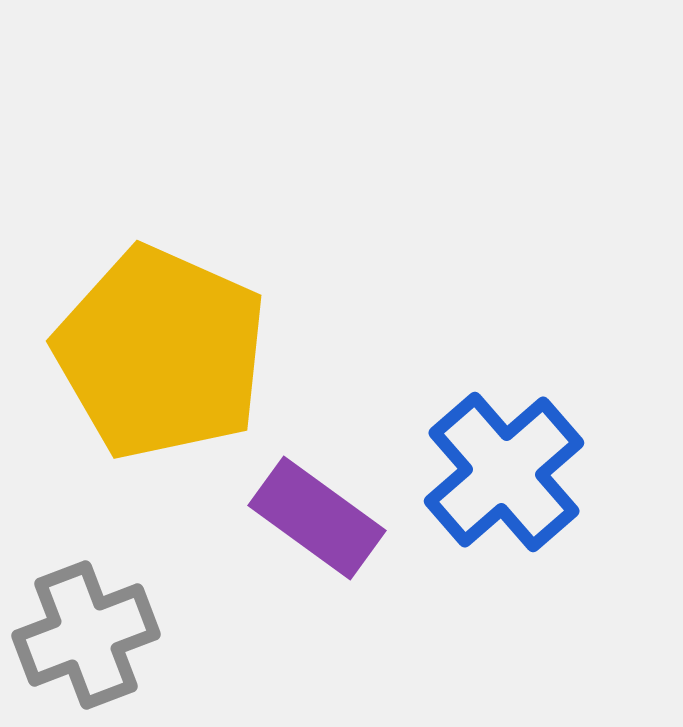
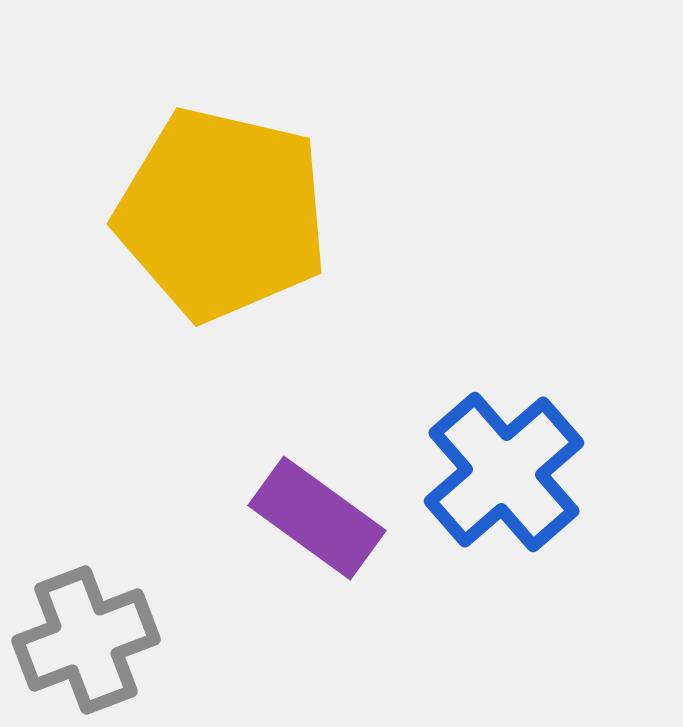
yellow pentagon: moved 61 px right, 139 px up; rotated 11 degrees counterclockwise
gray cross: moved 5 px down
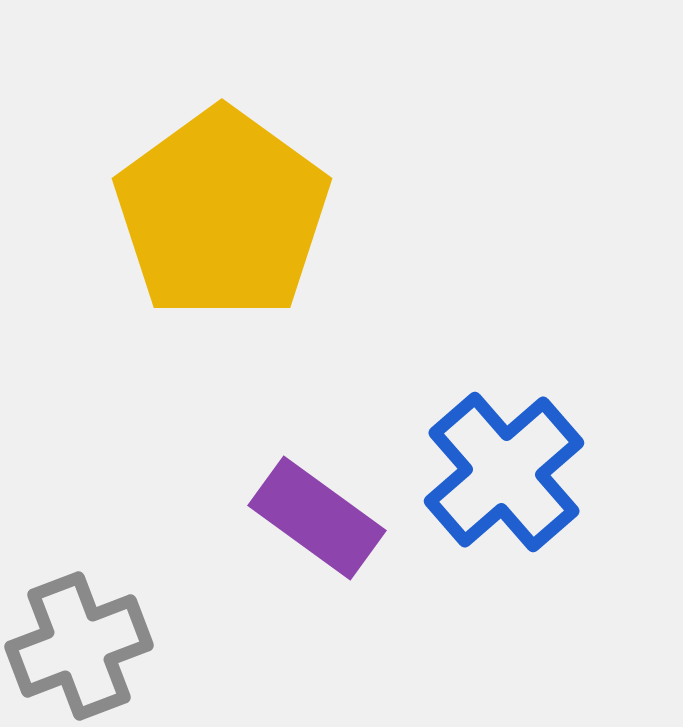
yellow pentagon: rotated 23 degrees clockwise
gray cross: moved 7 px left, 6 px down
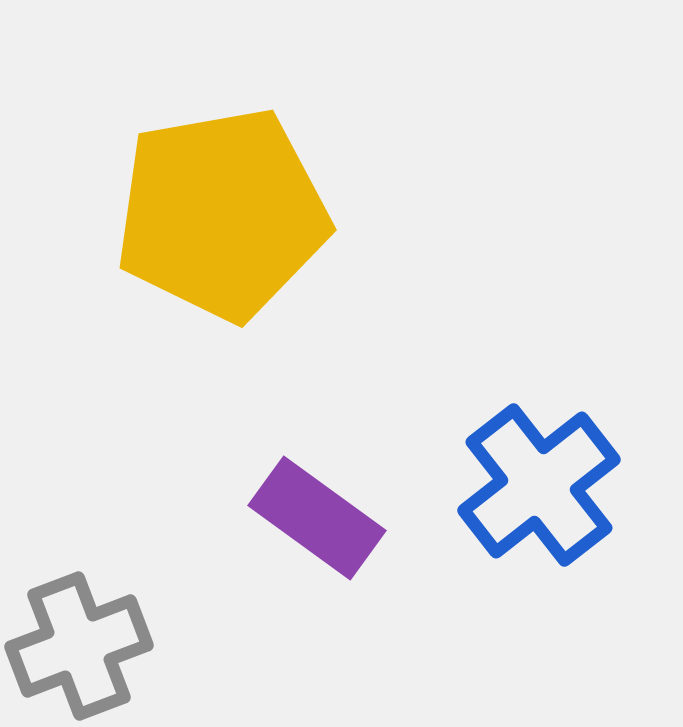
yellow pentagon: rotated 26 degrees clockwise
blue cross: moved 35 px right, 13 px down; rotated 3 degrees clockwise
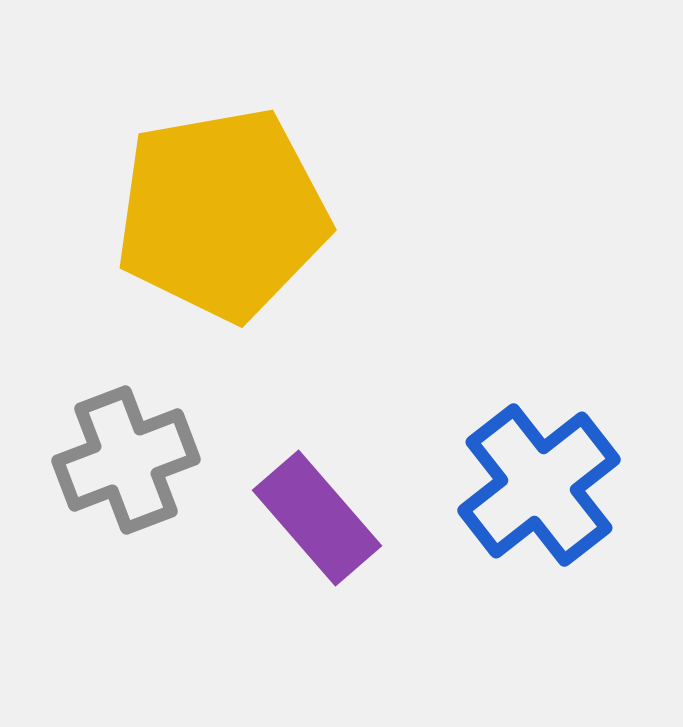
purple rectangle: rotated 13 degrees clockwise
gray cross: moved 47 px right, 186 px up
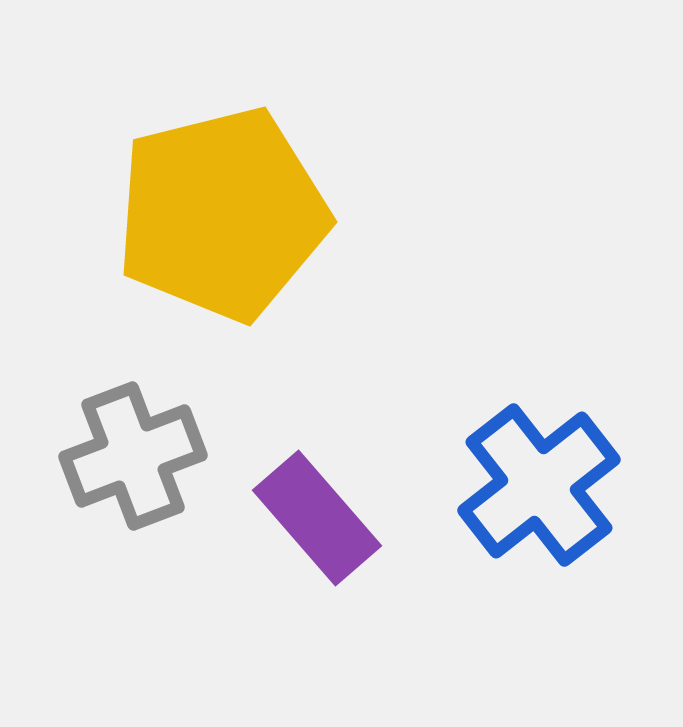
yellow pentagon: rotated 4 degrees counterclockwise
gray cross: moved 7 px right, 4 px up
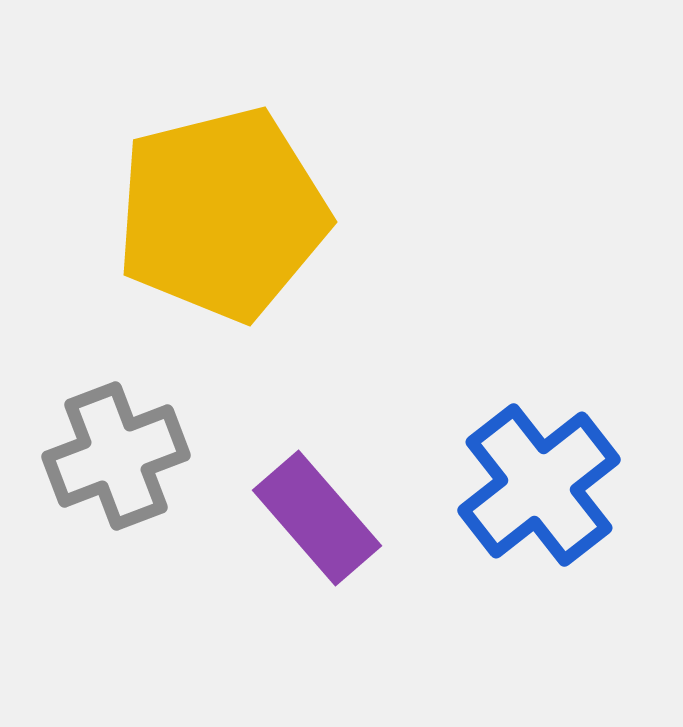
gray cross: moved 17 px left
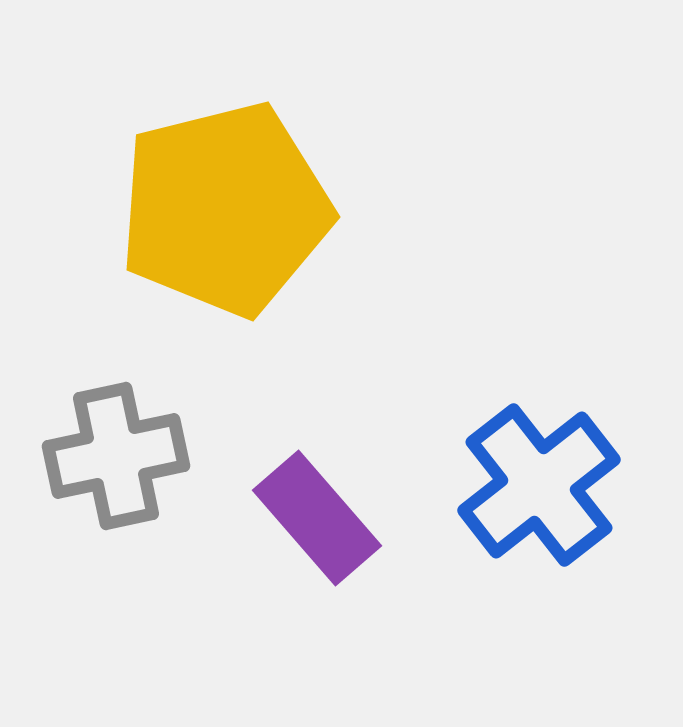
yellow pentagon: moved 3 px right, 5 px up
gray cross: rotated 9 degrees clockwise
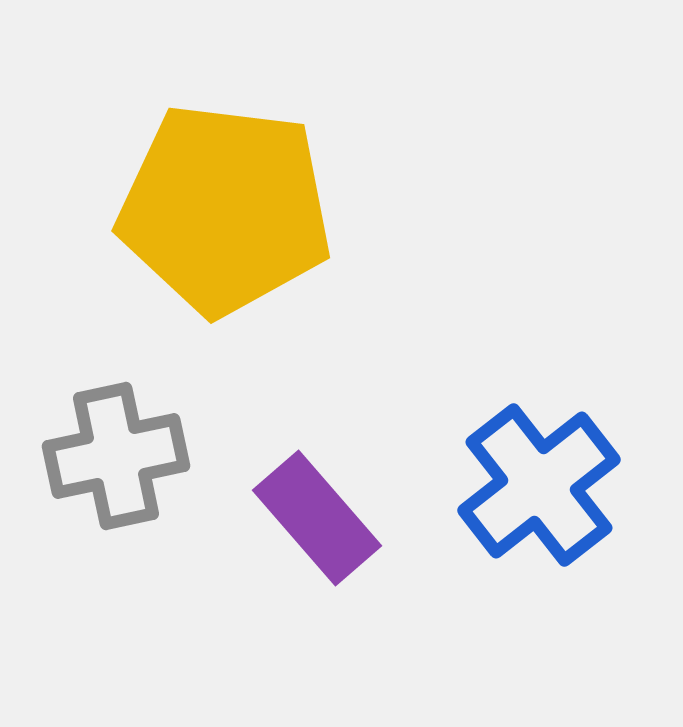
yellow pentagon: rotated 21 degrees clockwise
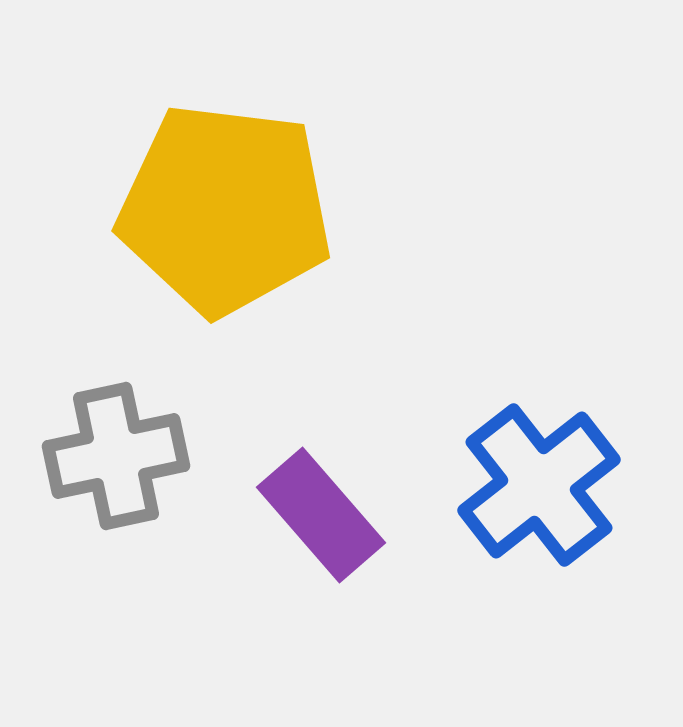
purple rectangle: moved 4 px right, 3 px up
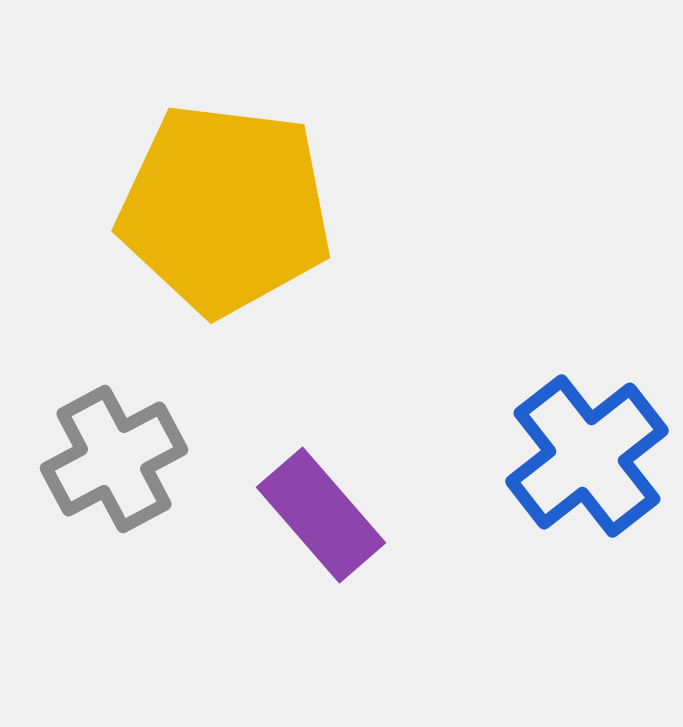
gray cross: moved 2 px left, 3 px down; rotated 16 degrees counterclockwise
blue cross: moved 48 px right, 29 px up
